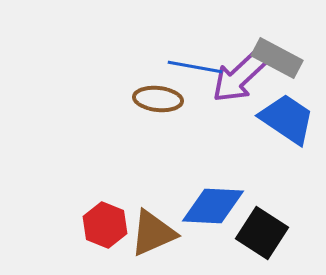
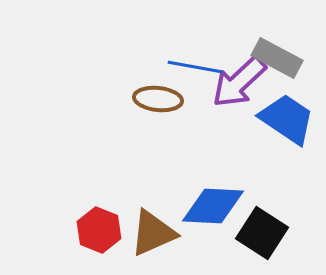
purple arrow: moved 5 px down
red hexagon: moved 6 px left, 5 px down
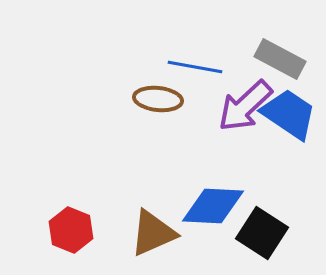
gray rectangle: moved 3 px right, 1 px down
purple arrow: moved 6 px right, 24 px down
blue trapezoid: moved 2 px right, 5 px up
red hexagon: moved 28 px left
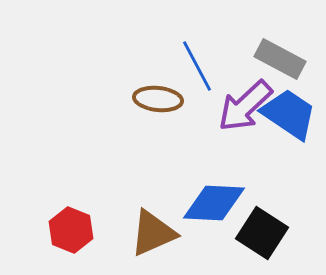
blue line: moved 2 px right, 1 px up; rotated 52 degrees clockwise
blue diamond: moved 1 px right, 3 px up
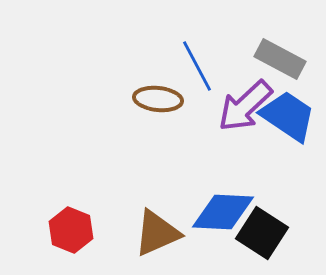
blue trapezoid: moved 1 px left, 2 px down
blue diamond: moved 9 px right, 9 px down
brown triangle: moved 4 px right
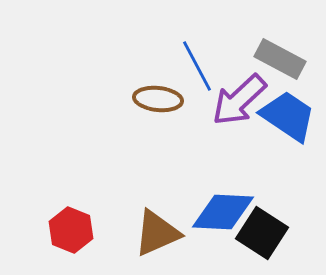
purple arrow: moved 6 px left, 6 px up
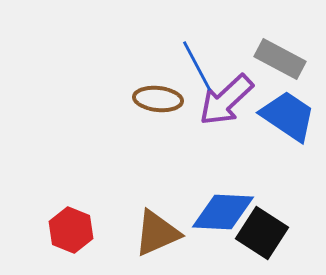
purple arrow: moved 13 px left
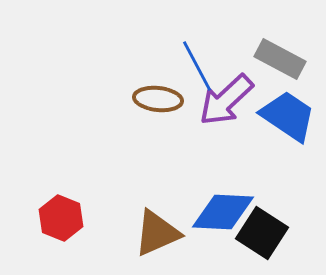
red hexagon: moved 10 px left, 12 px up
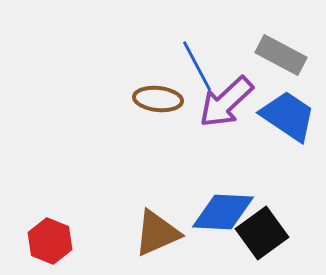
gray rectangle: moved 1 px right, 4 px up
purple arrow: moved 2 px down
red hexagon: moved 11 px left, 23 px down
black square: rotated 21 degrees clockwise
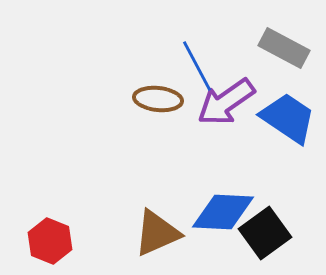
gray rectangle: moved 3 px right, 7 px up
purple arrow: rotated 8 degrees clockwise
blue trapezoid: moved 2 px down
black square: moved 3 px right
